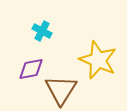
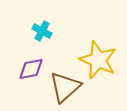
brown triangle: moved 4 px right, 3 px up; rotated 16 degrees clockwise
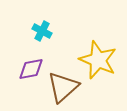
brown triangle: moved 2 px left
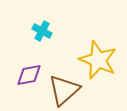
purple diamond: moved 2 px left, 6 px down
brown triangle: moved 1 px right, 3 px down
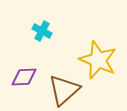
purple diamond: moved 5 px left, 2 px down; rotated 8 degrees clockwise
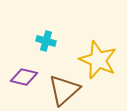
cyan cross: moved 4 px right, 10 px down; rotated 12 degrees counterclockwise
purple diamond: rotated 16 degrees clockwise
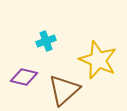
cyan cross: rotated 36 degrees counterclockwise
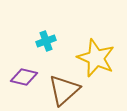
yellow star: moved 2 px left, 2 px up
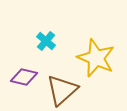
cyan cross: rotated 30 degrees counterclockwise
brown triangle: moved 2 px left
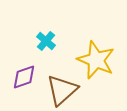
yellow star: moved 2 px down
purple diamond: rotated 32 degrees counterclockwise
